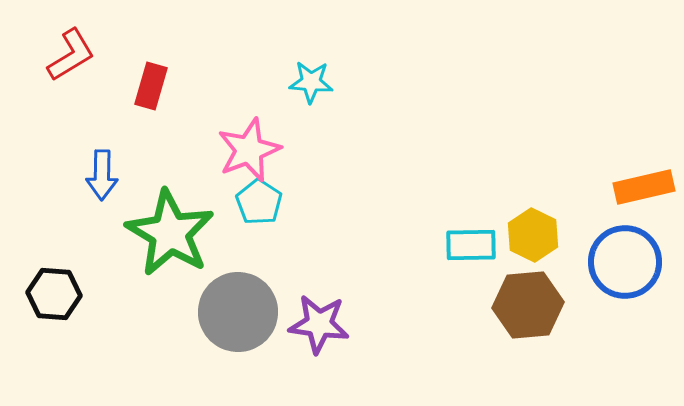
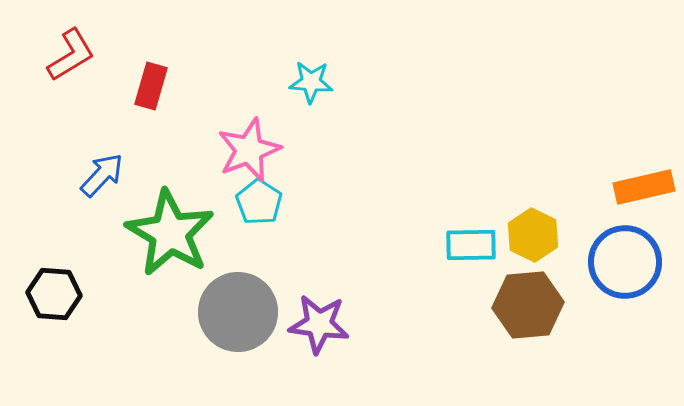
blue arrow: rotated 138 degrees counterclockwise
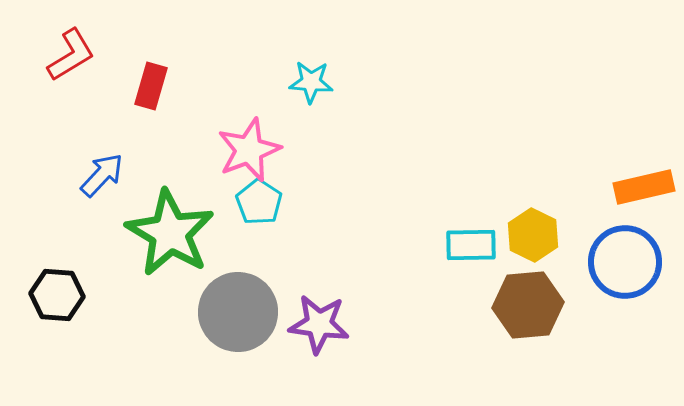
black hexagon: moved 3 px right, 1 px down
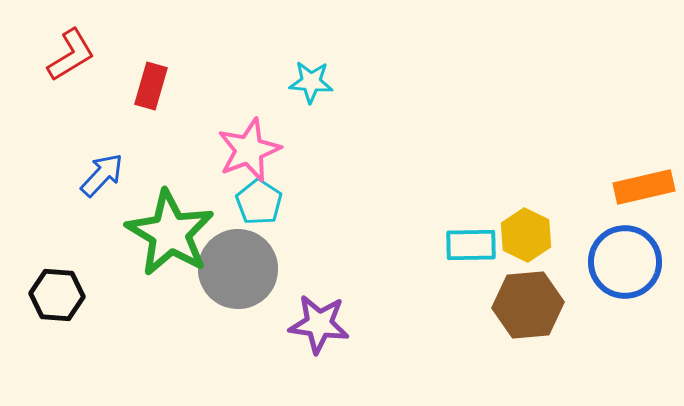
yellow hexagon: moved 7 px left
gray circle: moved 43 px up
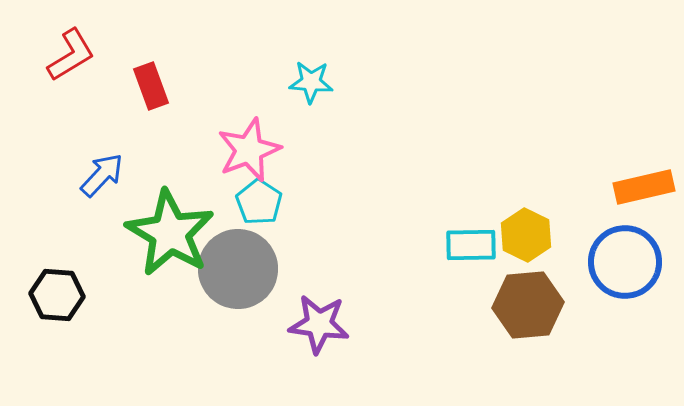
red rectangle: rotated 36 degrees counterclockwise
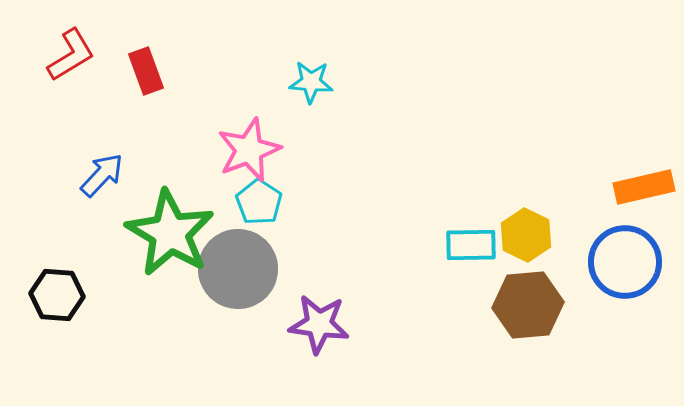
red rectangle: moved 5 px left, 15 px up
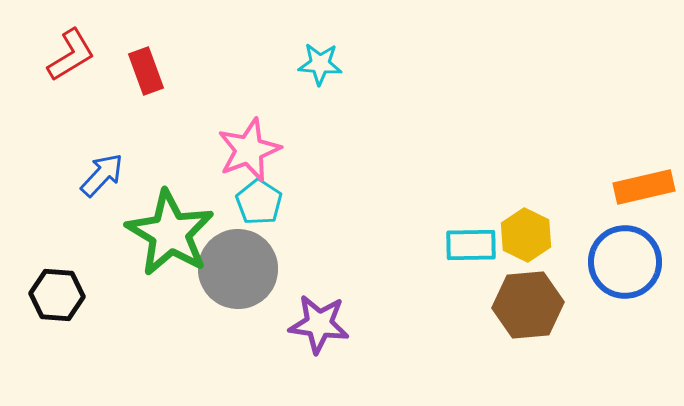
cyan star: moved 9 px right, 18 px up
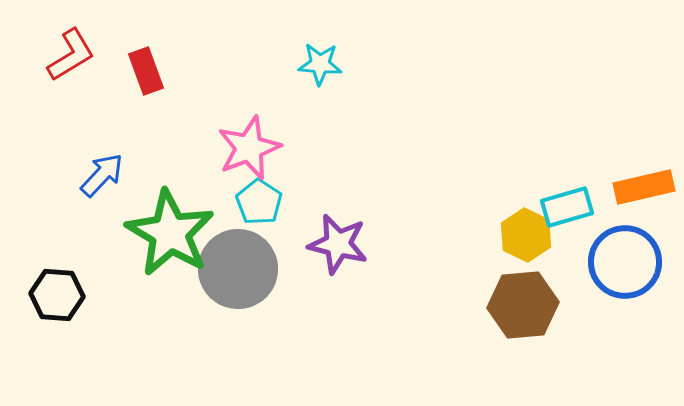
pink star: moved 2 px up
cyan rectangle: moved 96 px right, 38 px up; rotated 15 degrees counterclockwise
brown hexagon: moved 5 px left
purple star: moved 19 px right, 80 px up; rotated 6 degrees clockwise
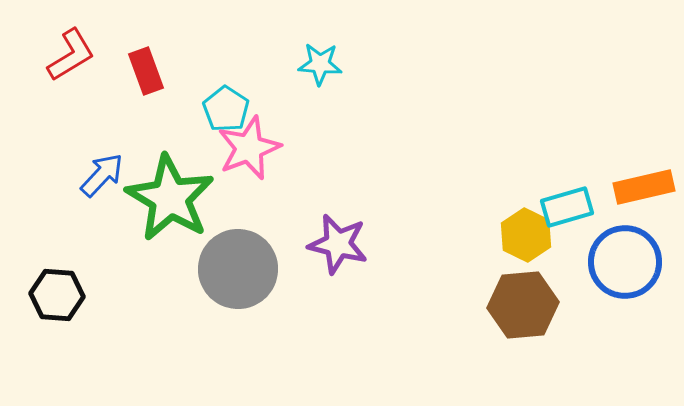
cyan pentagon: moved 33 px left, 93 px up
green star: moved 35 px up
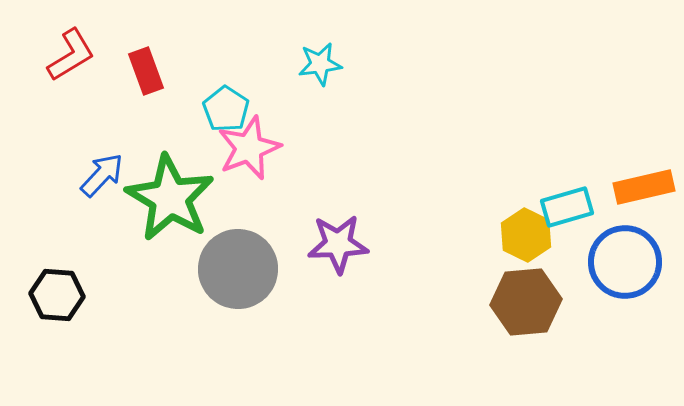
cyan star: rotated 12 degrees counterclockwise
purple star: rotated 16 degrees counterclockwise
brown hexagon: moved 3 px right, 3 px up
